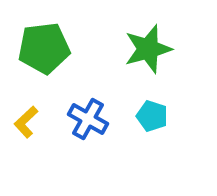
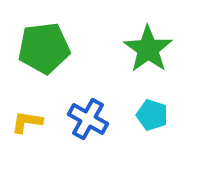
green star: rotated 21 degrees counterclockwise
cyan pentagon: moved 1 px up
yellow L-shape: moved 1 px right; rotated 52 degrees clockwise
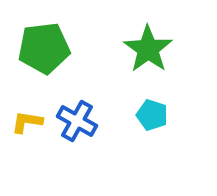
blue cross: moved 11 px left, 2 px down
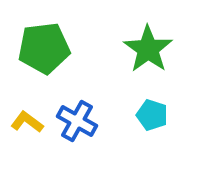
yellow L-shape: rotated 28 degrees clockwise
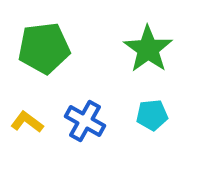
cyan pentagon: rotated 24 degrees counterclockwise
blue cross: moved 8 px right
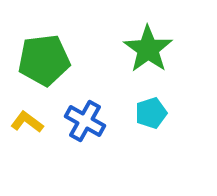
green pentagon: moved 12 px down
cyan pentagon: moved 1 px left, 2 px up; rotated 12 degrees counterclockwise
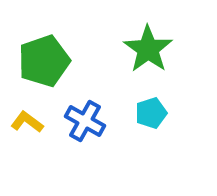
green pentagon: moved 1 px down; rotated 12 degrees counterclockwise
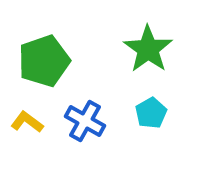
cyan pentagon: rotated 12 degrees counterclockwise
